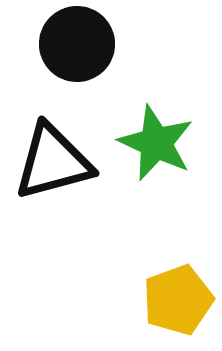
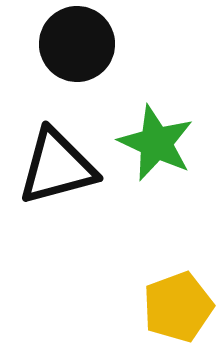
black triangle: moved 4 px right, 5 px down
yellow pentagon: moved 7 px down
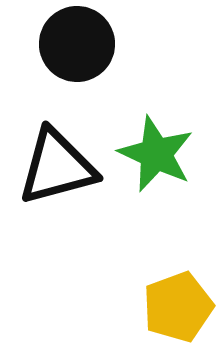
green star: moved 11 px down
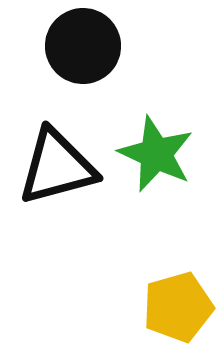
black circle: moved 6 px right, 2 px down
yellow pentagon: rotated 4 degrees clockwise
